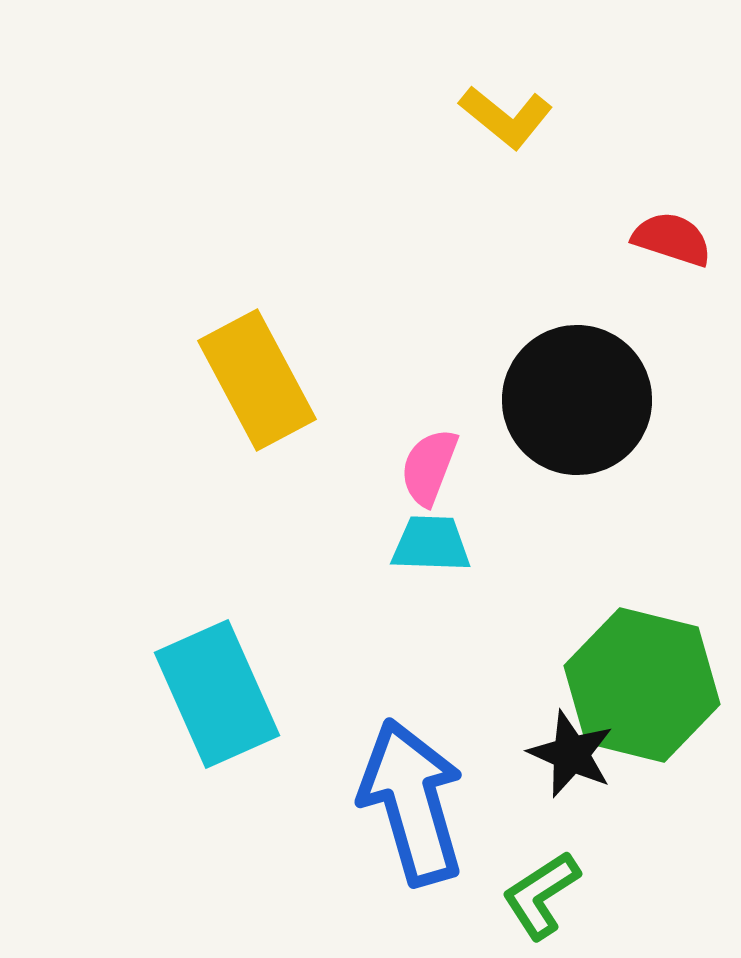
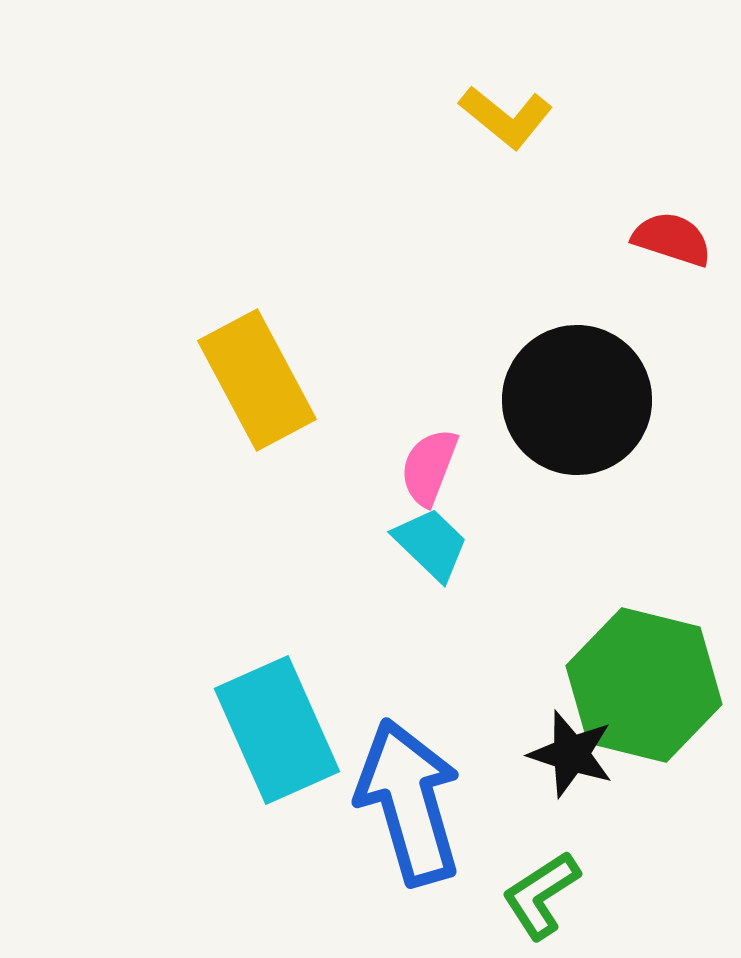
cyan trapezoid: rotated 42 degrees clockwise
green hexagon: moved 2 px right
cyan rectangle: moved 60 px right, 36 px down
black star: rotated 6 degrees counterclockwise
blue arrow: moved 3 px left
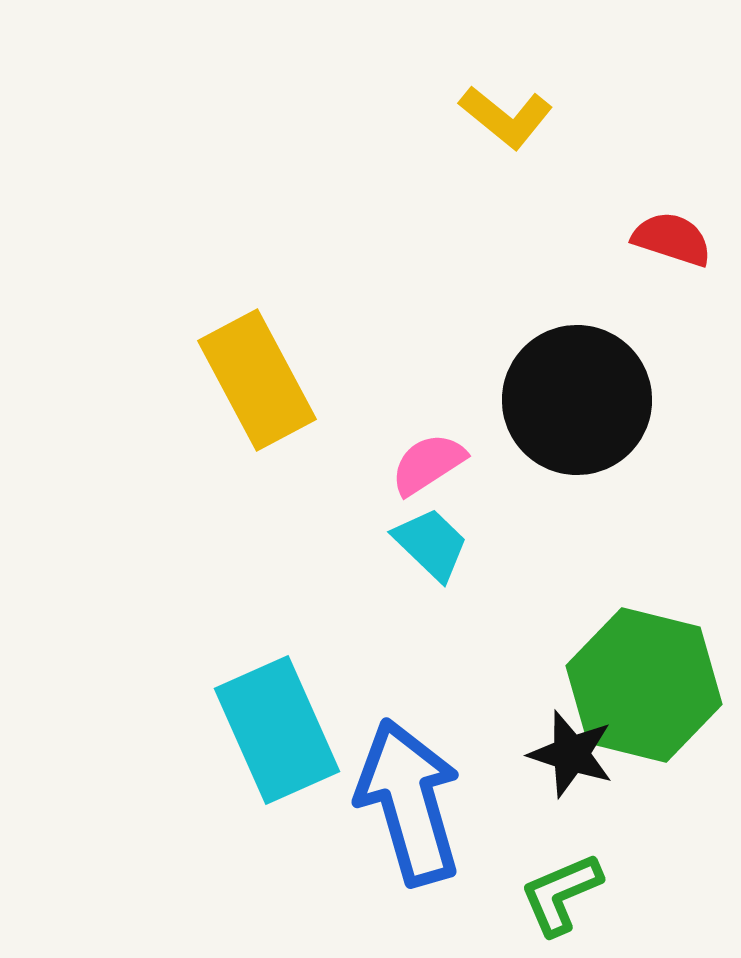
pink semicircle: moved 1 px left, 3 px up; rotated 36 degrees clockwise
green L-shape: moved 20 px right, 1 px up; rotated 10 degrees clockwise
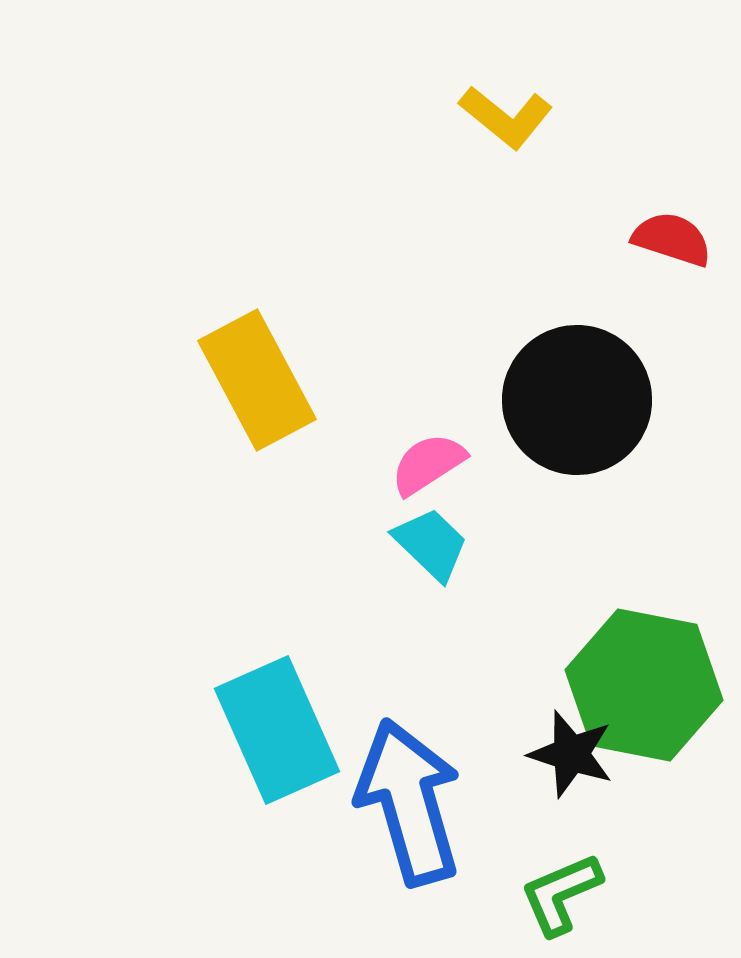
green hexagon: rotated 3 degrees counterclockwise
